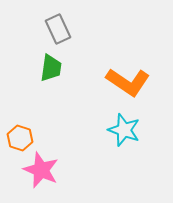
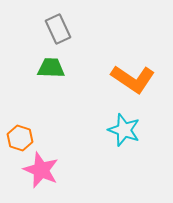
green trapezoid: rotated 96 degrees counterclockwise
orange L-shape: moved 5 px right, 3 px up
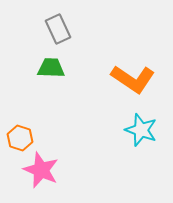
cyan star: moved 17 px right
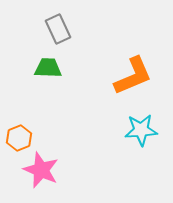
green trapezoid: moved 3 px left
orange L-shape: moved 3 px up; rotated 57 degrees counterclockwise
cyan star: rotated 24 degrees counterclockwise
orange hexagon: moved 1 px left; rotated 20 degrees clockwise
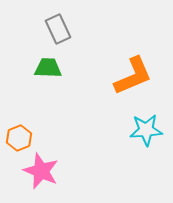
cyan star: moved 5 px right
pink star: moved 1 px down
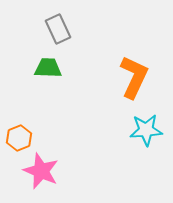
orange L-shape: moved 1 px right, 1 px down; rotated 42 degrees counterclockwise
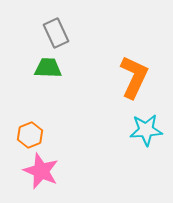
gray rectangle: moved 2 px left, 4 px down
orange hexagon: moved 11 px right, 3 px up
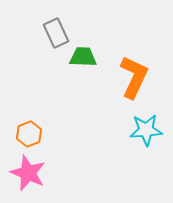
green trapezoid: moved 35 px right, 11 px up
orange hexagon: moved 1 px left, 1 px up
pink star: moved 13 px left, 2 px down
